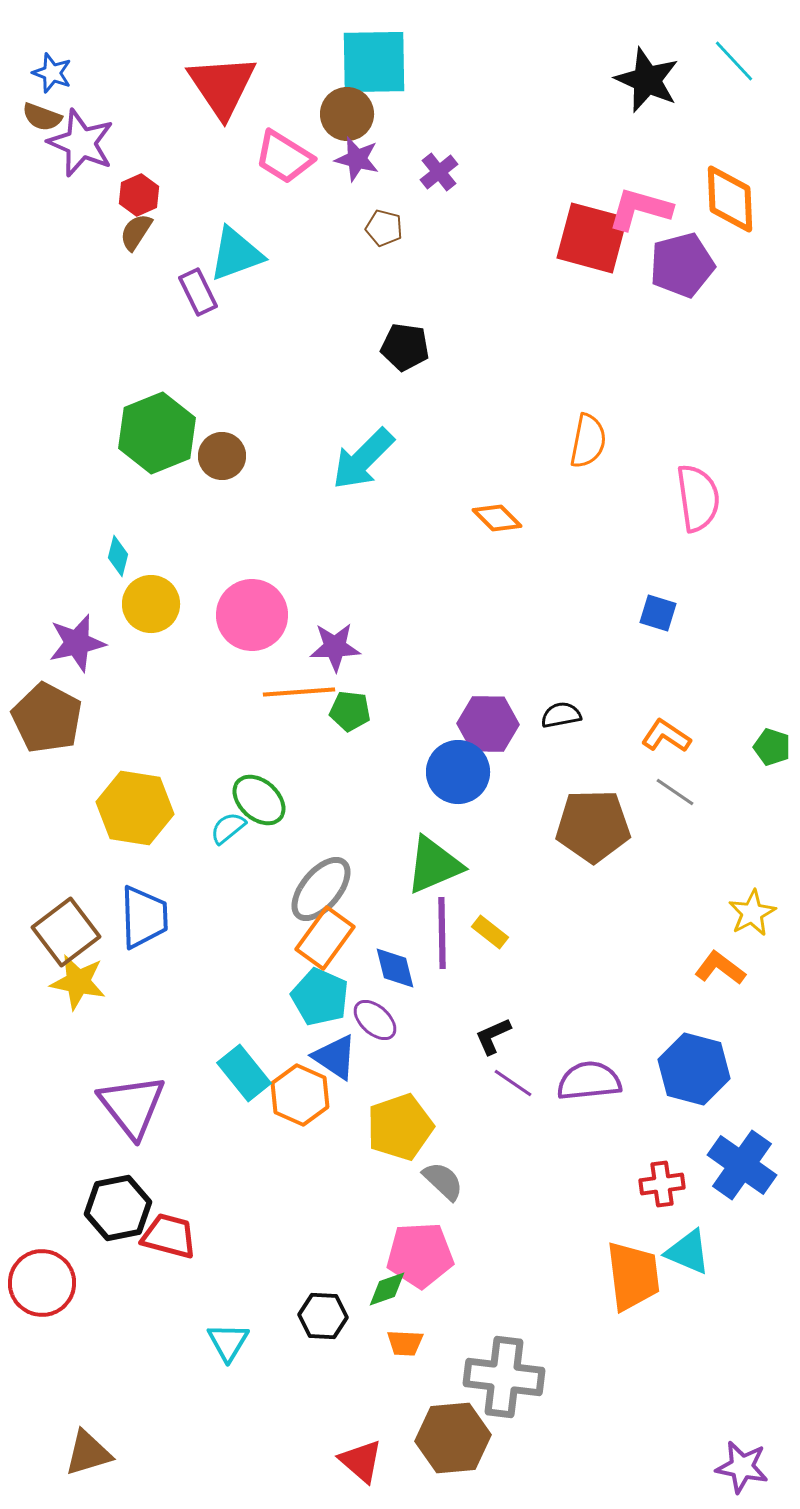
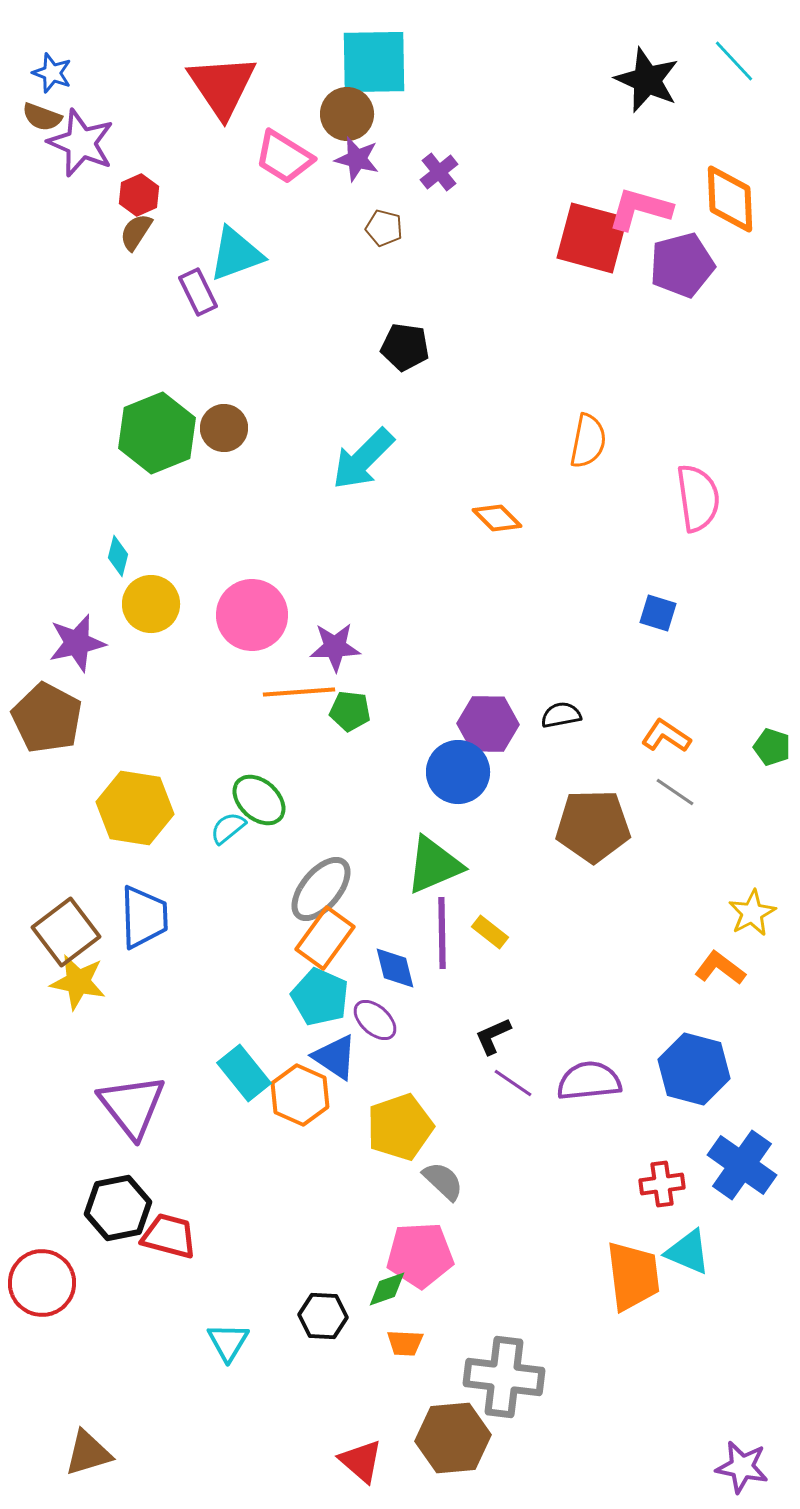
brown circle at (222, 456): moved 2 px right, 28 px up
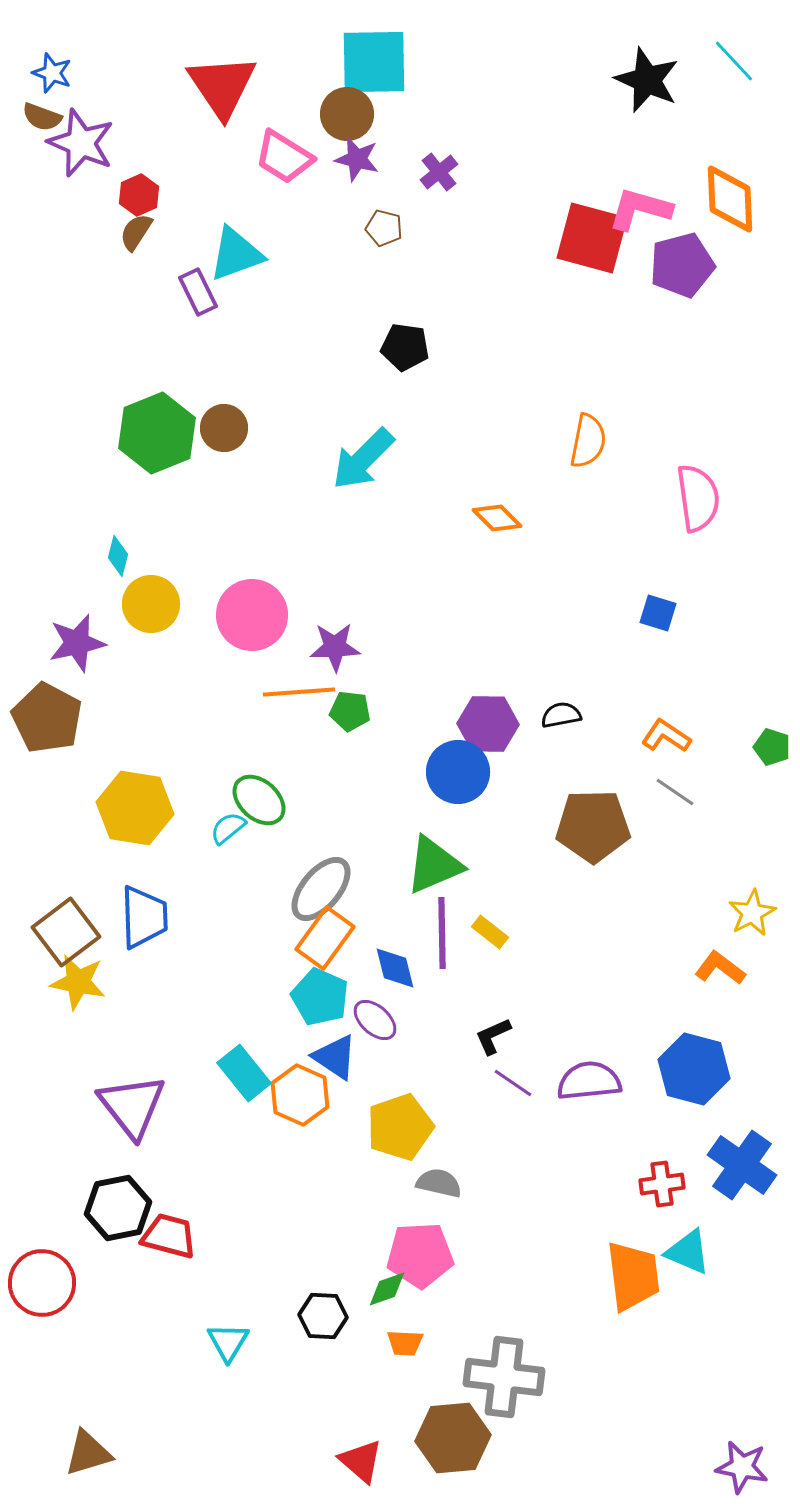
gray semicircle at (443, 1181): moved 4 px left, 2 px down; rotated 30 degrees counterclockwise
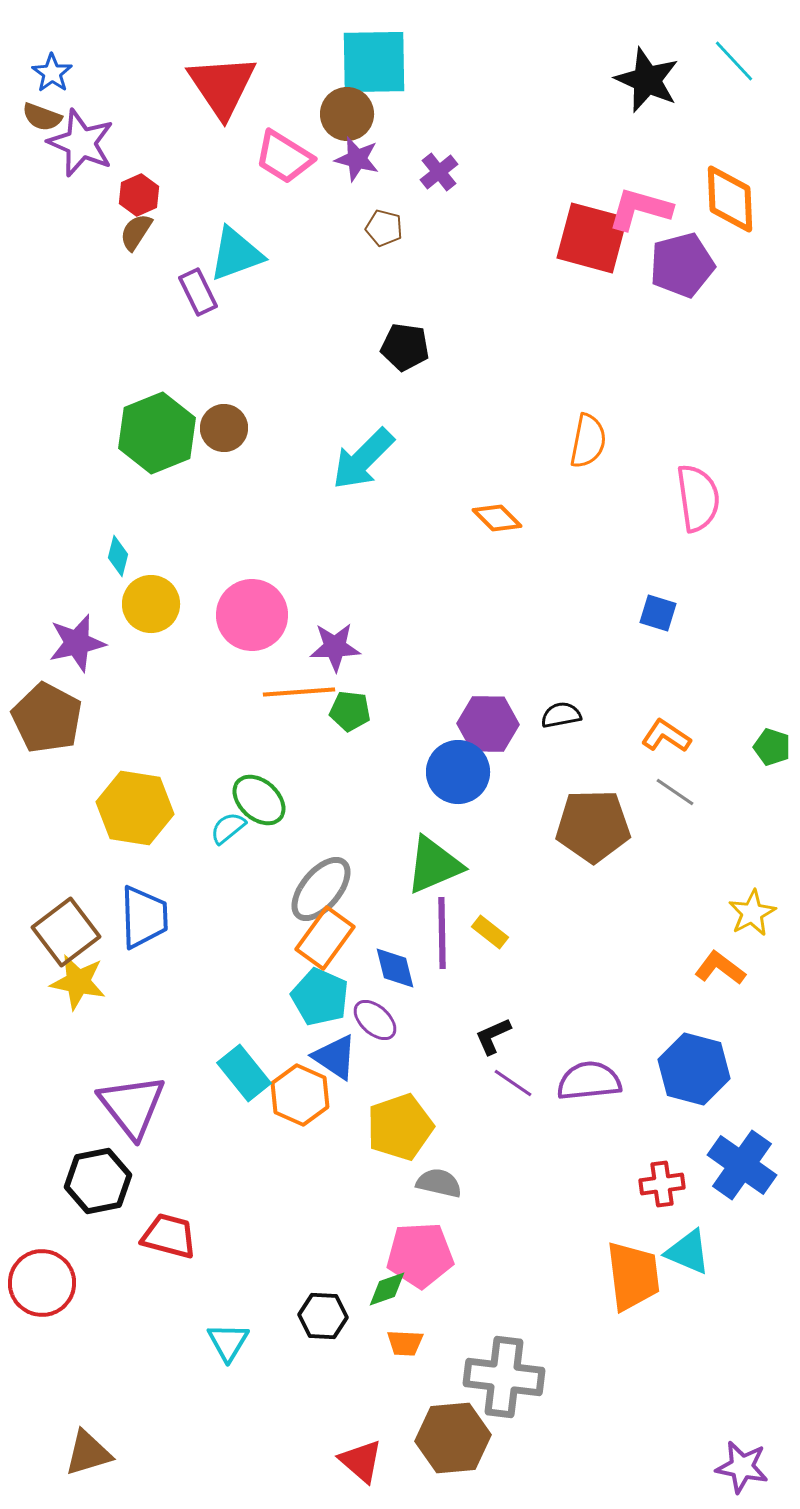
blue star at (52, 73): rotated 15 degrees clockwise
black hexagon at (118, 1208): moved 20 px left, 27 px up
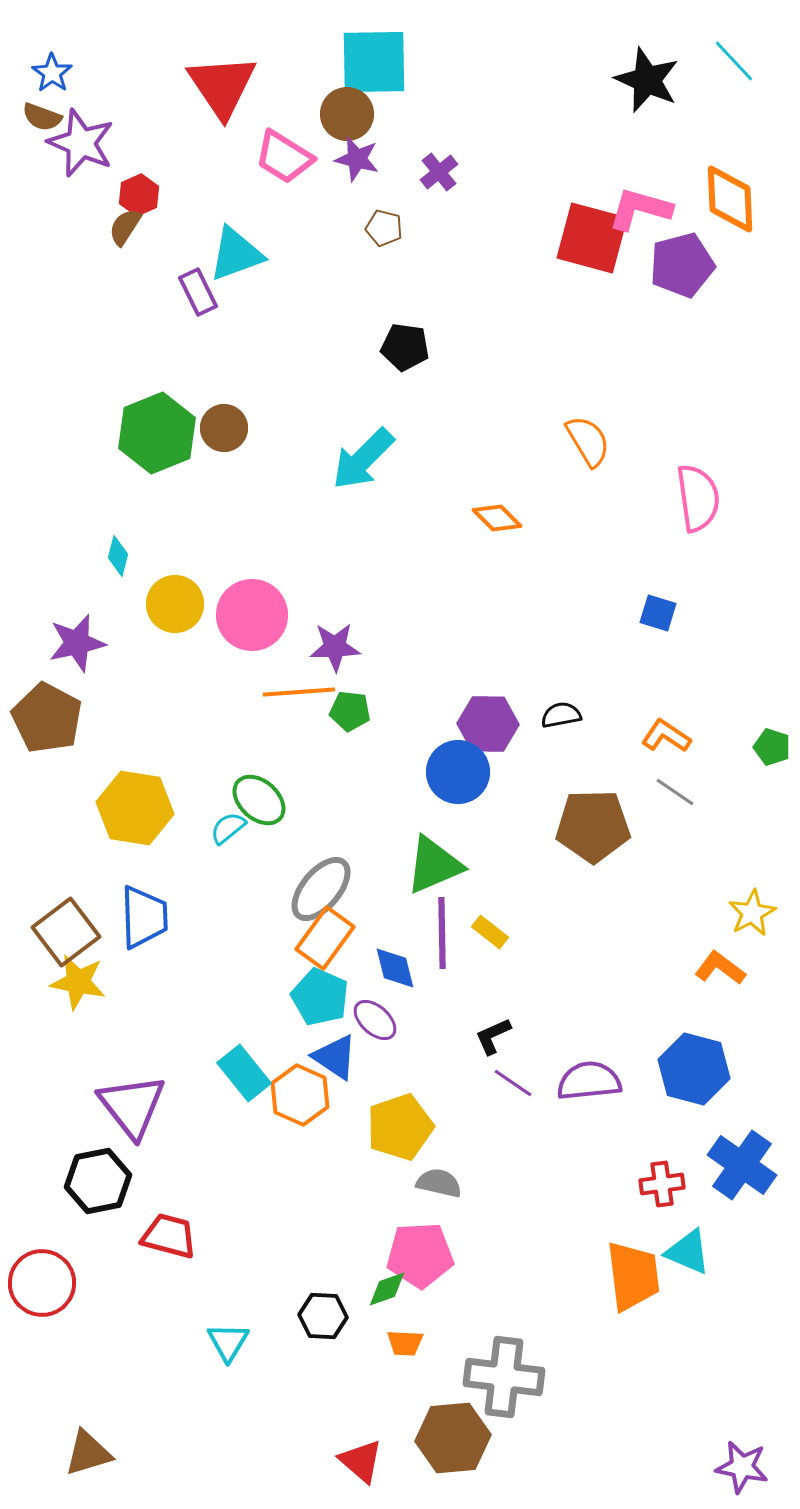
brown semicircle at (136, 232): moved 11 px left, 5 px up
orange semicircle at (588, 441): rotated 42 degrees counterclockwise
yellow circle at (151, 604): moved 24 px right
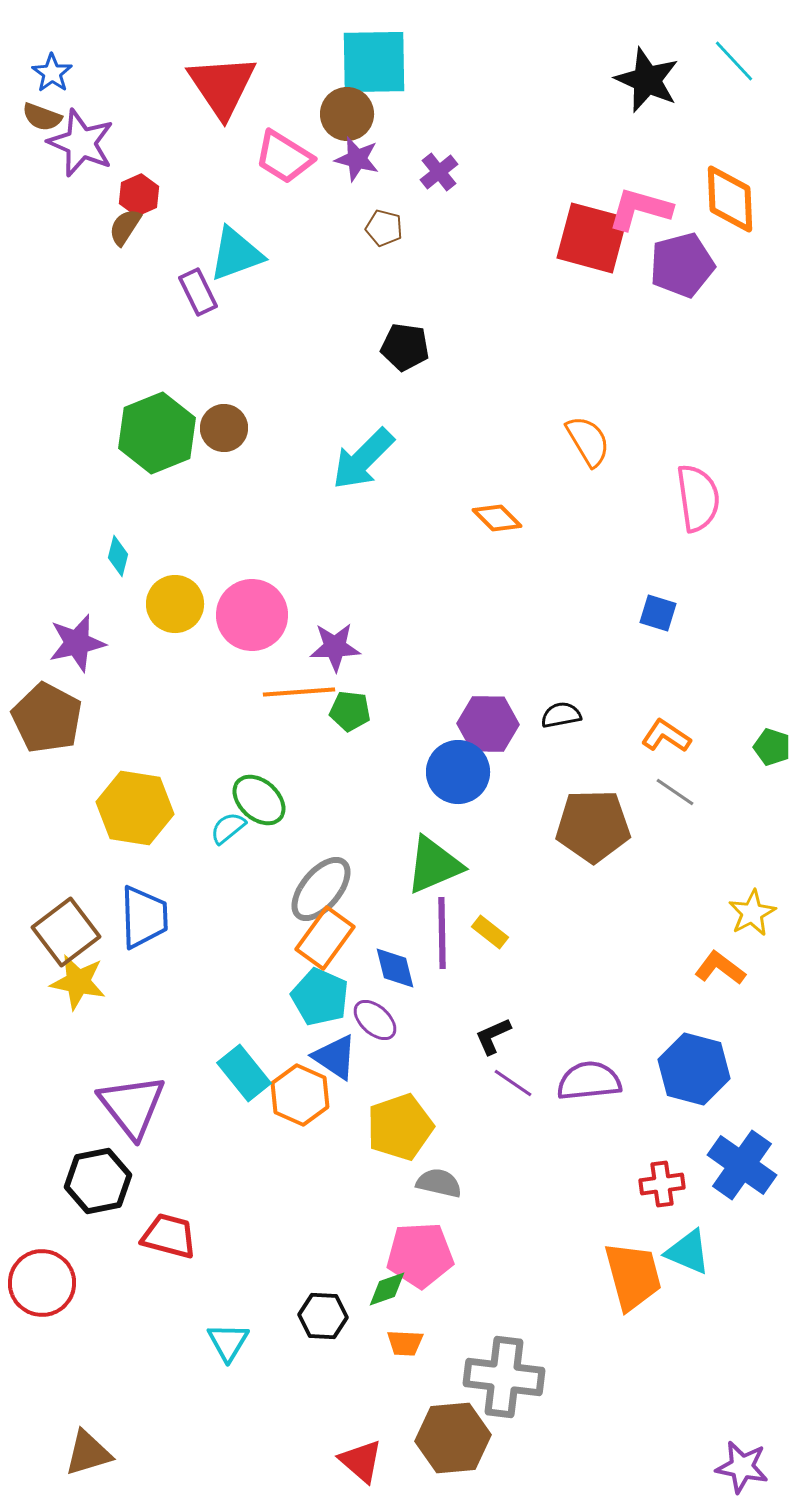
orange trapezoid at (633, 1276): rotated 8 degrees counterclockwise
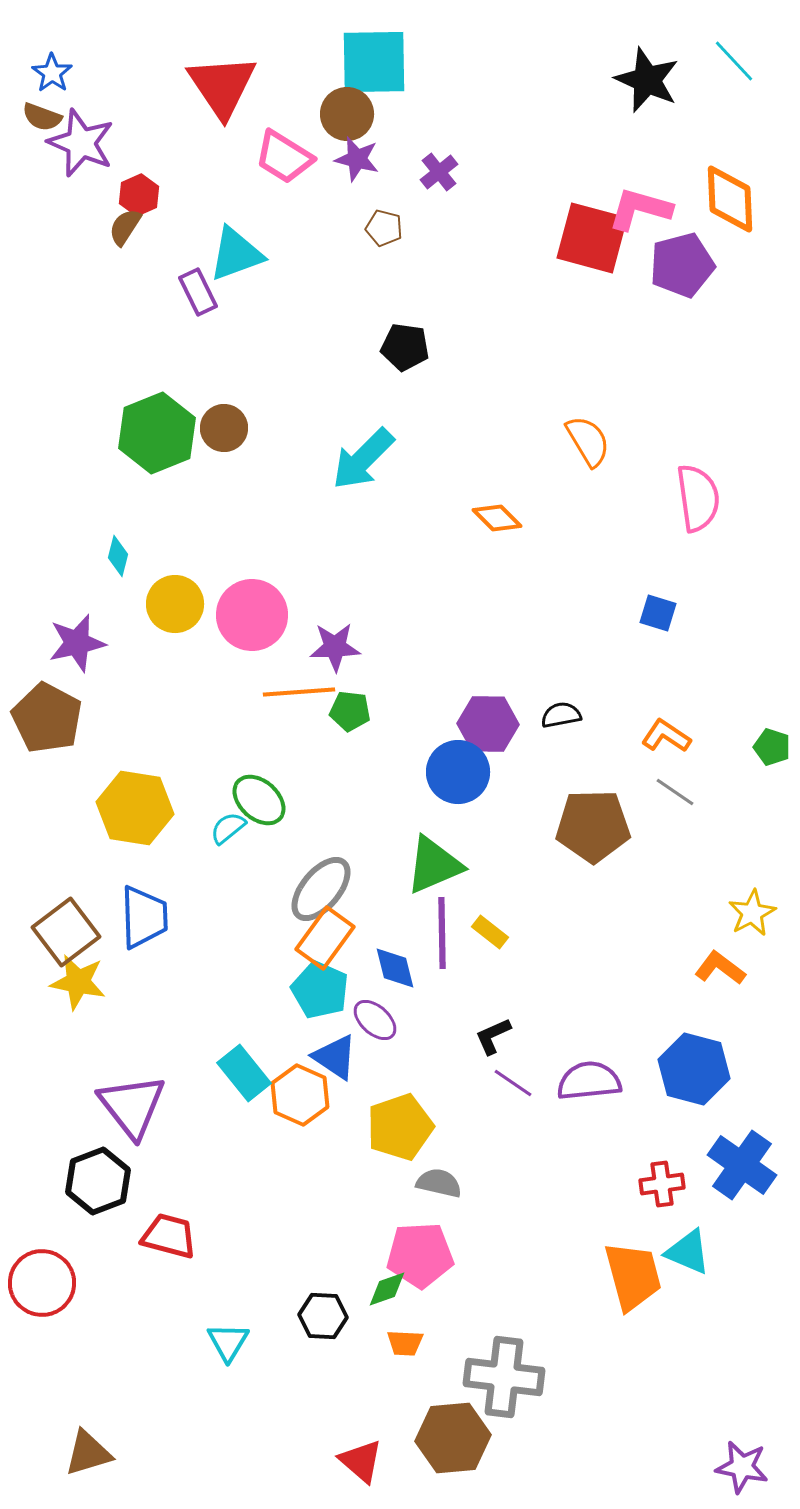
cyan pentagon at (320, 997): moved 7 px up
black hexagon at (98, 1181): rotated 10 degrees counterclockwise
